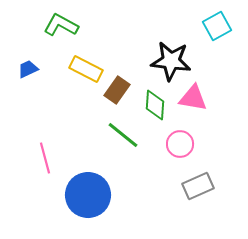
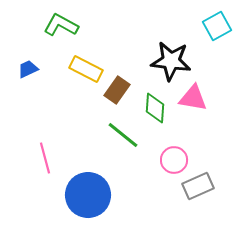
green diamond: moved 3 px down
pink circle: moved 6 px left, 16 px down
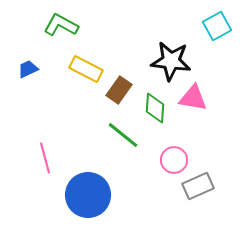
brown rectangle: moved 2 px right
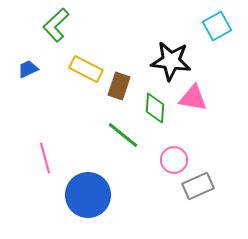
green L-shape: moved 5 px left; rotated 72 degrees counterclockwise
brown rectangle: moved 4 px up; rotated 16 degrees counterclockwise
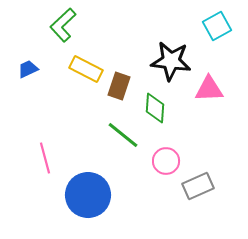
green L-shape: moved 7 px right
pink triangle: moved 16 px right, 9 px up; rotated 12 degrees counterclockwise
pink circle: moved 8 px left, 1 px down
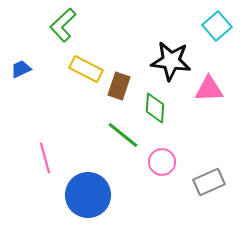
cyan square: rotated 12 degrees counterclockwise
blue trapezoid: moved 7 px left
pink circle: moved 4 px left, 1 px down
gray rectangle: moved 11 px right, 4 px up
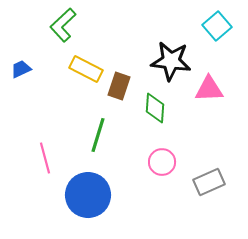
green line: moved 25 px left; rotated 68 degrees clockwise
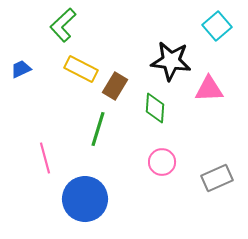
yellow rectangle: moved 5 px left
brown rectangle: moved 4 px left; rotated 12 degrees clockwise
green line: moved 6 px up
gray rectangle: moved 8 px right, 4 px up
blue circle: moved 3 px left, 4 px down
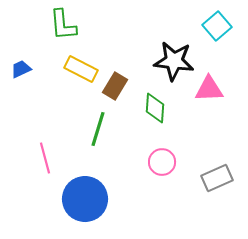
green L-shape: rotated 52 degrees counterclockwise
black star: moved 3 px right
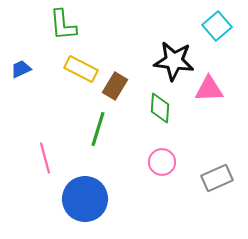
green diamond: moved 5 px right
